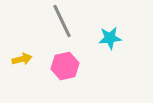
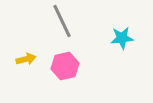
cyan star: moved 12 px right
yellow arrow: moved 4 px right
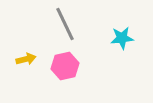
gray line: moved 3 px right, 3 px down
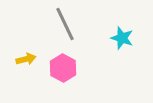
cyan star: rotated 25 degrees clockwise
pink hexagon: moved 2 px left, 2 px down; rotated 20 degrees counterclockwise
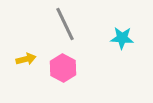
cyan star: rotated 15 degrees counterclockwise
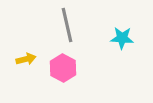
gray line: moved 2 px right, 1 px down; rotated 12 degrees clockwise
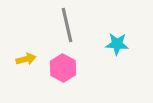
cyan star: moved 5 px left, 6 px down
